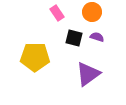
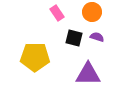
purple triangle: rotated 36 degrees clockwise
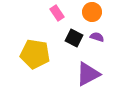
black square: rotated 12 degrees clockwise
yellow pentagon: moved 3 px up; rotated 8 degrees clockwise
purple triangle: rotated 28 degrees counterclockwise
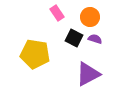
orange circle: moved 2 px left, 5 px down
purple semicircle: moved 2 px left, 2 px down
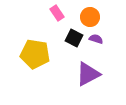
purple semicircle: moved 1 px right
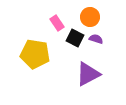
pink rectangle: moved 10 px down
black square: moved 1 px right
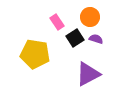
pink rectangle: moved 1 px up
black square: rotated 30 degrees clockwise
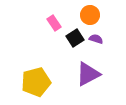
orange circle: moved 2 px up
pink rectangle: moved 3 px left, 1 px down
yellow pentagon: moved 1 px right, 28 px down; rotated 24 degrees counterclockwise
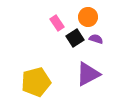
orange circle: moved 2 px left, 2 px down
pink rectangle: moved 3 px right
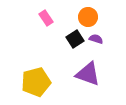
pink rectangle: moved 11 px left, 5 px up
black square: moved 1 px down
purple triangle: rotated 48 degrees clockwise
